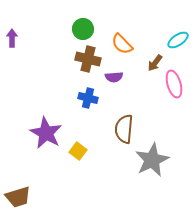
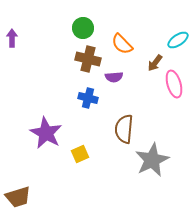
green circle: moved 1 px up
yellow square: moved 2 px right, 3 px down; rotated 30 degrees clockwise
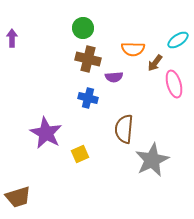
orange semicircle: moved 11 px right, 5 px down; rotated 45 degrees counterclockwise
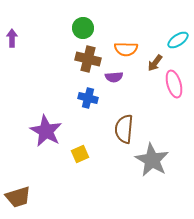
orange semicircle: moved 7 px left
purple star: moved 2 px up
gray star: rotated 16 degrees counterclockwise
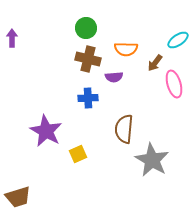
green circle: moved 3 px right
blue cross: rotated 18 degrees counterclockwise
yellow square: moved 2 px left
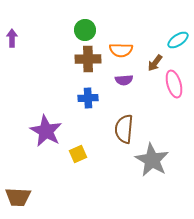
green circle: moved 1 px left, 2 px down
orange semicircle: moved 5 px left, 1 px down
brown cross: rotated 15 degrees counterclockwise
purple semicircle: moved 10 px right, 3 px down
brown trapezoid: rotated 20 degrees clockwise
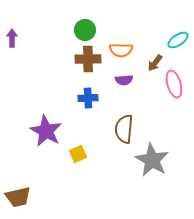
brown trapezoid: rotated 16 degrees counterclockwise
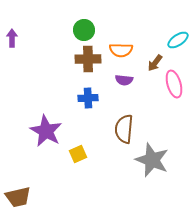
green circle: moved 1 px left
purple semicircle: rotated 12 degrees clockwise
gray star: rotated 8 degrees counterclockwise
